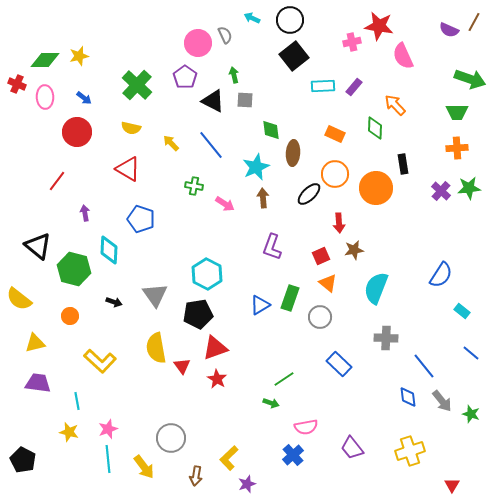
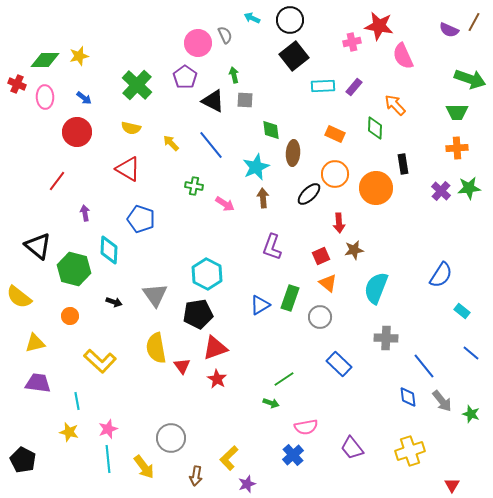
yellow semicircle at (19, 299): moved 2 px up
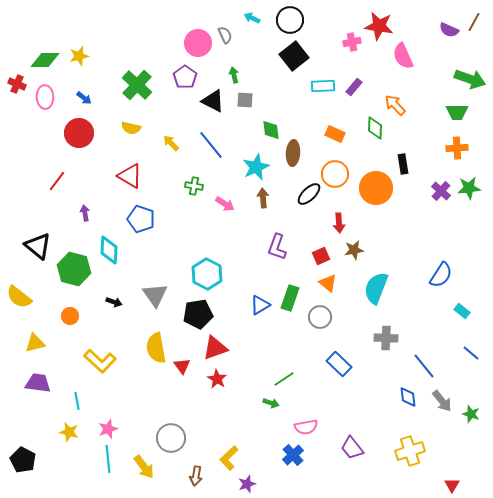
red circle at (77, 132): moved 2 px right, 1 px down
red triangle at (128, 169): moved 2 px right, 7 px down
purple L-shape at (272, 247): moved 5 px right
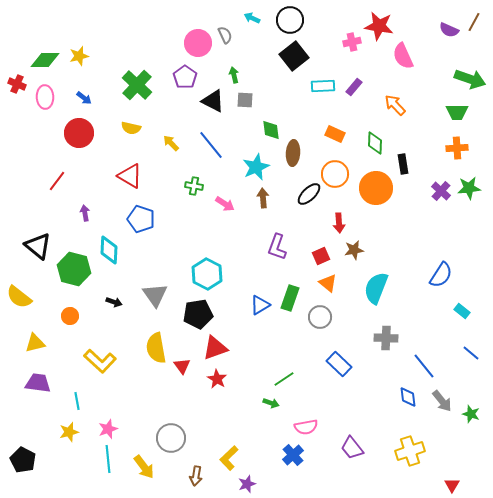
green diamond at (375, 128): moved 15 px down
yellow star at (69, 432): rotated 30 degrees counterclockwise
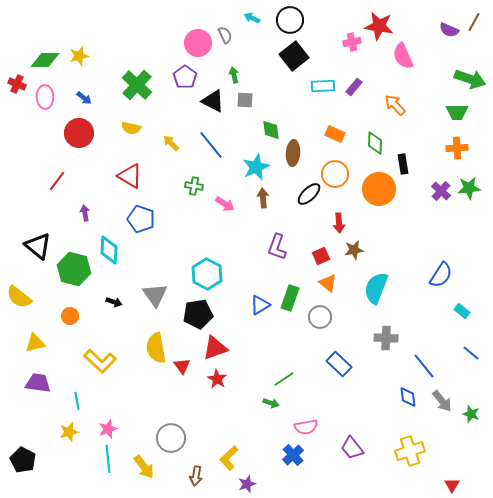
orange circle at (376, 188): moved 3 px right, 1 px down
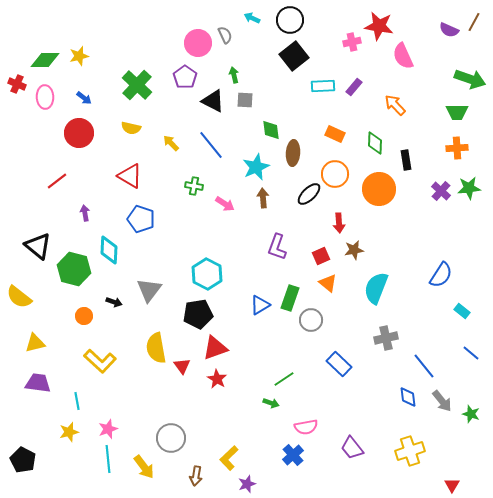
black rectangle at (403, 164): moved 3 px right, 4 px up
red line at (57, 181): rotated 15 degrees clockwise
gray triangle at (155, 295): moved 6 px left, 5 px up; rotated 12 degrees clockwise
orange circle at (70, 316): moved 14 px right
gray circle at (320, 317): moved 9 px left, 3 px down
gray cross at (386, 338): rotated 15 degrees counterclockwise
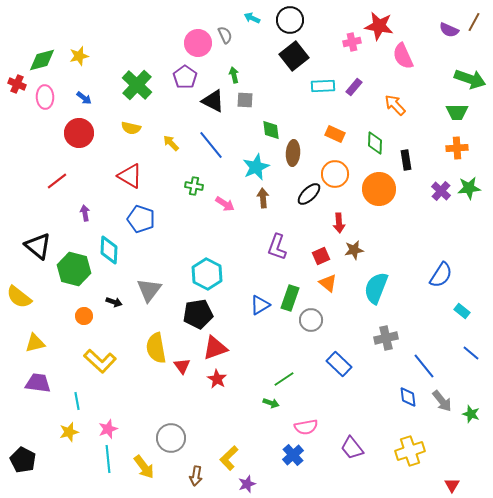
green diamond at (45, 60): moved 3 px left; rotated 16 degrees counterclockwise
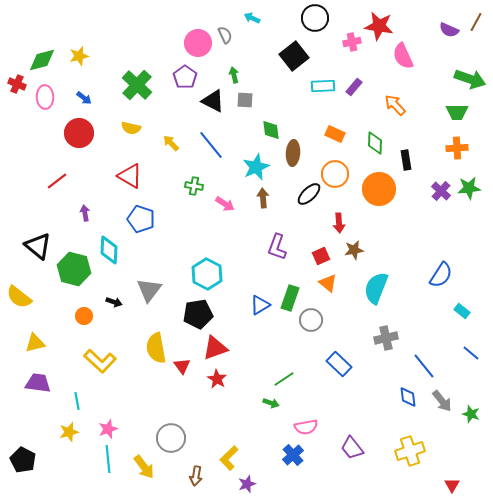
black circle at (290, 20): moved 25 px right, 2 px up
brown line at (474, 22): moved 2 px right
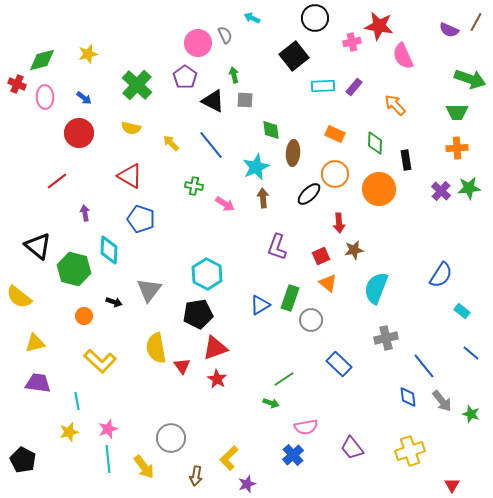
yellow star at (79, 56): moved 9 px right, 2 px up
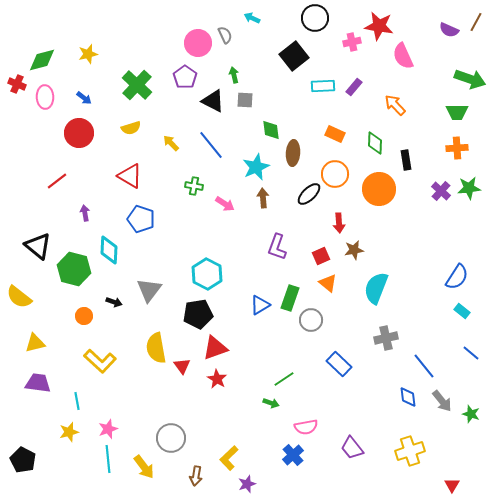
yellow semicircle at (131, 128): rotated 30 degrees counterclockwise
blue semicircle at (441, 275): moved 16 px right, 2 px down
